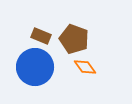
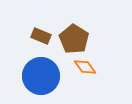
brown pentagon: rotated 12 degrees clockwise
blue circle: moved 6 px right, 9 px down
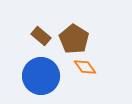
brown rectangle: rotated 18 degrees clockwise
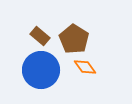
brown rectangle: moved 1 px left
blue circle: moved 6 px up
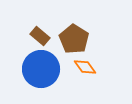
blue circle: moved 1 px up
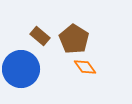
blue circle: moved 20 px left
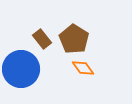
brown rectangle: moved 2 px right, 3 px down; rotated 12 degrees clockwise
orange diamond: moved 2 px left, 1 px down
